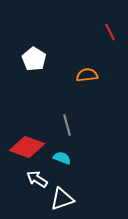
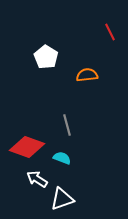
white pentagon: moved 12 px right, 2 px up
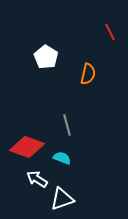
orange semicircle: moved 1 px right, 1 px up; rotated 110 degrees clockwise
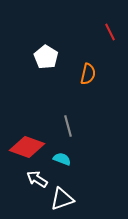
gray line: moved 1 px right, 1 px down
cyan semicircle: moved 1 px down
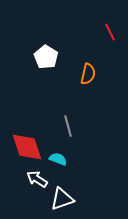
red diamond: rotated 52 degrees clockwise
cyan semicircle: moved 4 px left
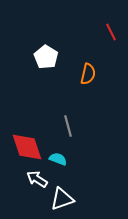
red line: moved 1 px right
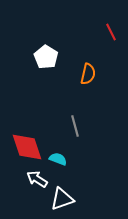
gray line: moved 7 px right
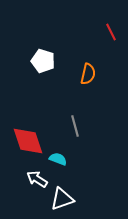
white pentagon: moved 3 px left, 4 px down; rotated 15 degrees counterclockwise
red diamond: moved 1 px right, 6 px up
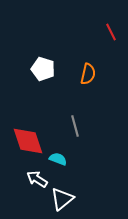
white pentagon: moved 8 px down
white triangle: rotated 20 degrees counterclockwise
